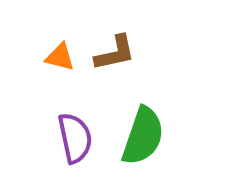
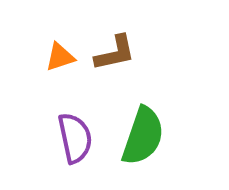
orange triangle: rotated 32 degrees counterclockwise
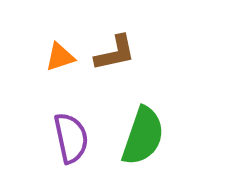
purple semicircle: moved 4 px left
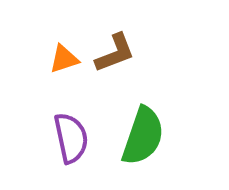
brown L-shape: rotated 9 degrees counterclockwise
orange triangle: moved 4 px right, 2 px down
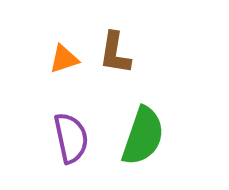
brown L-shape: rotated 120 degrees clockwise
